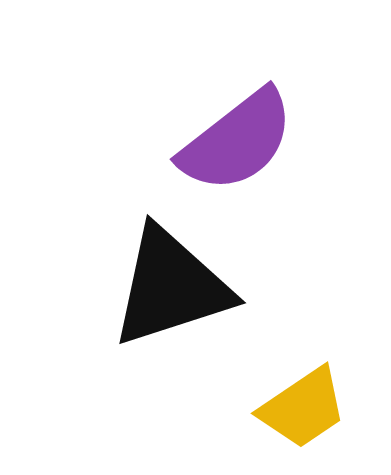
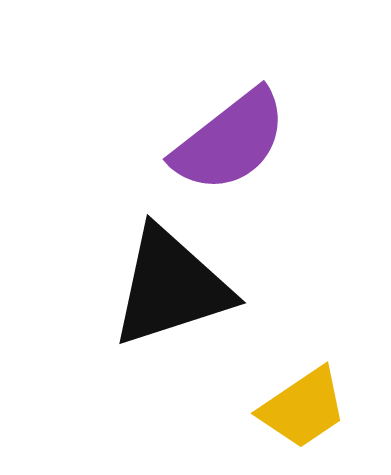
purple semicircle: moved 7 px left
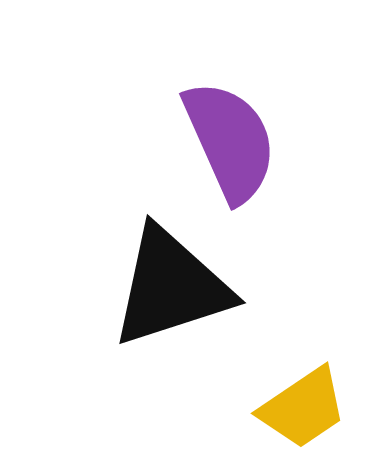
purple semicircle: rotated 76 degrees counterclockwise
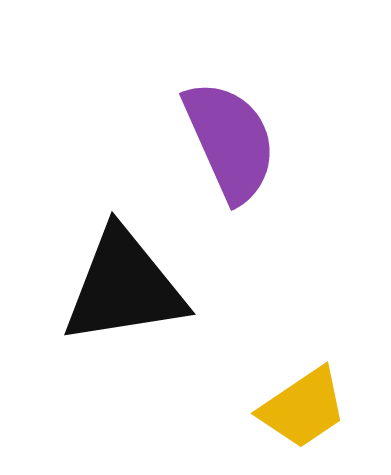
black triangle: moved 47 px left; rotated 9 degrees clockwise
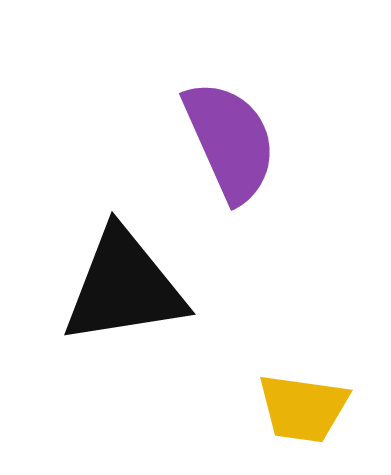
yellow trapezoid: rotated 42 degrees clockwise
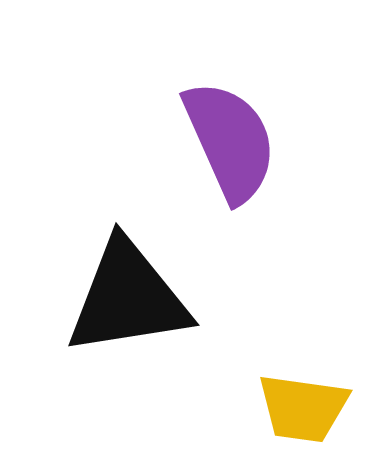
black triangle: moved 4 px right, 11 px down
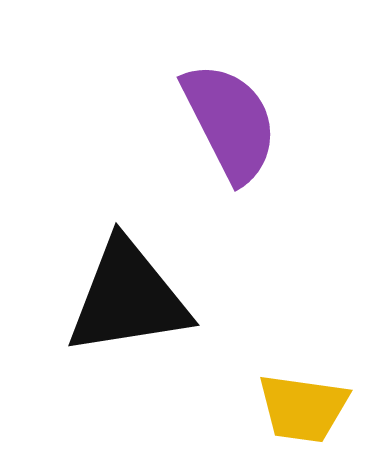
purple semicircle: moved 19 px up; rotated 3 degrees counterclockwise
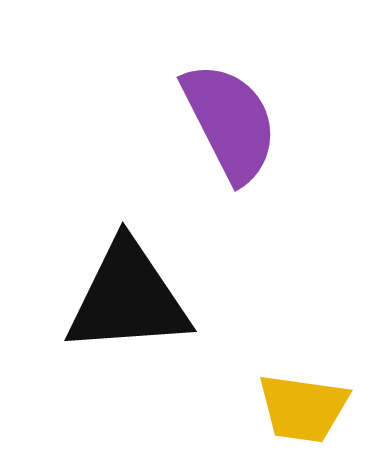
black triangle: rotated 5 degrees clockwise
